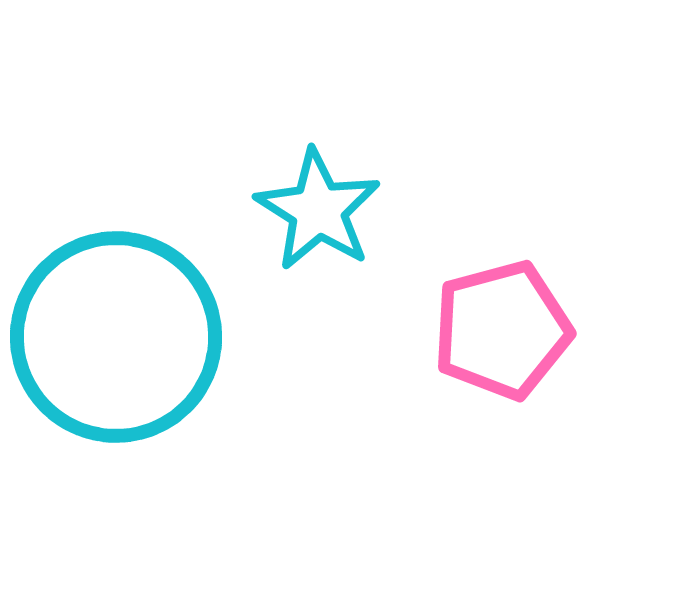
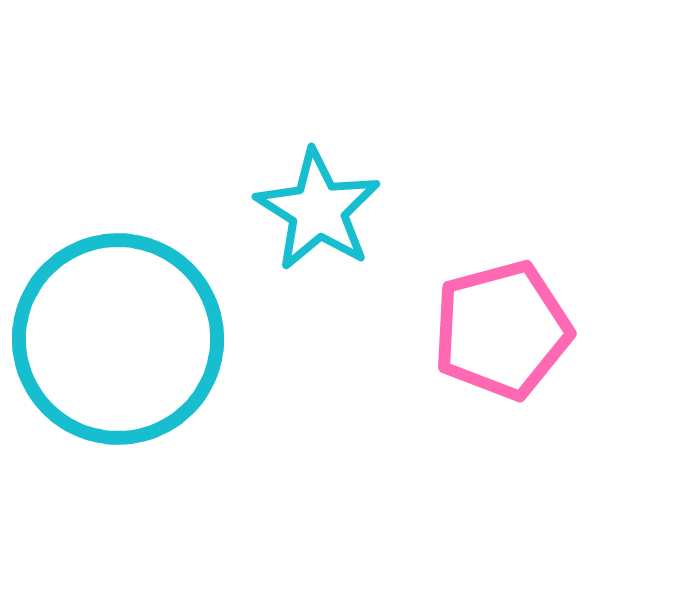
cyan circle: moved 2 px right, 2 px down
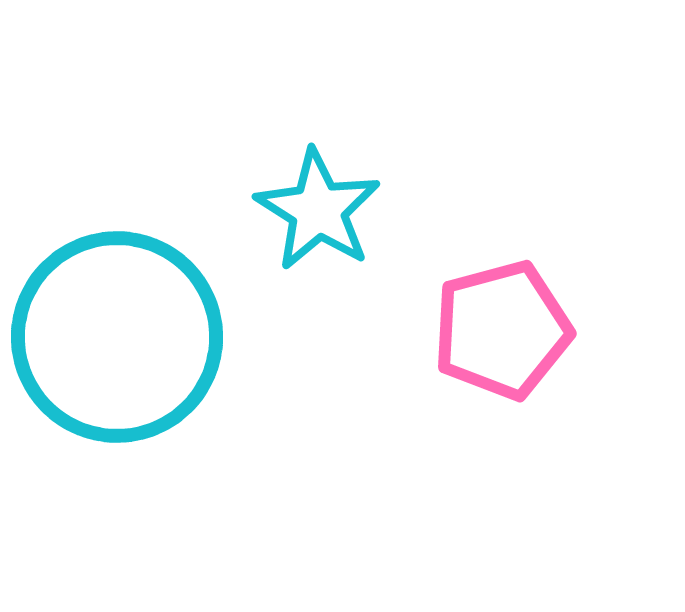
cyan circle: moved 1 px left, 2 px up
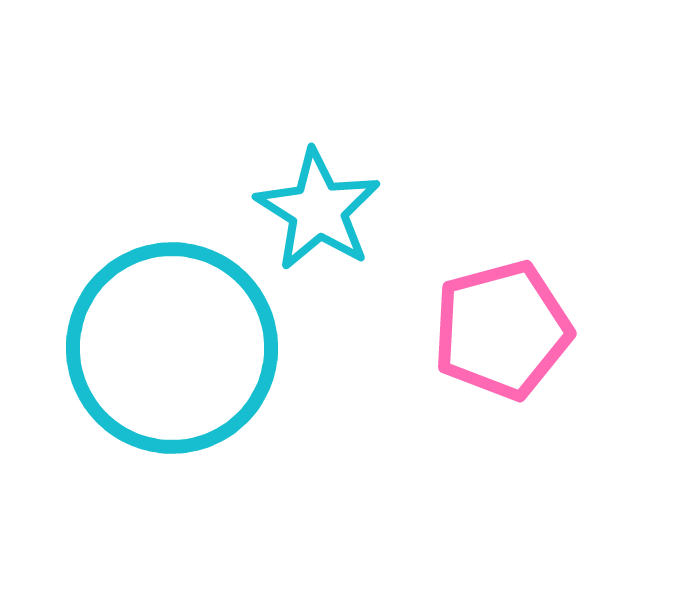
cyan circle: moved 55 px right, 11 px down
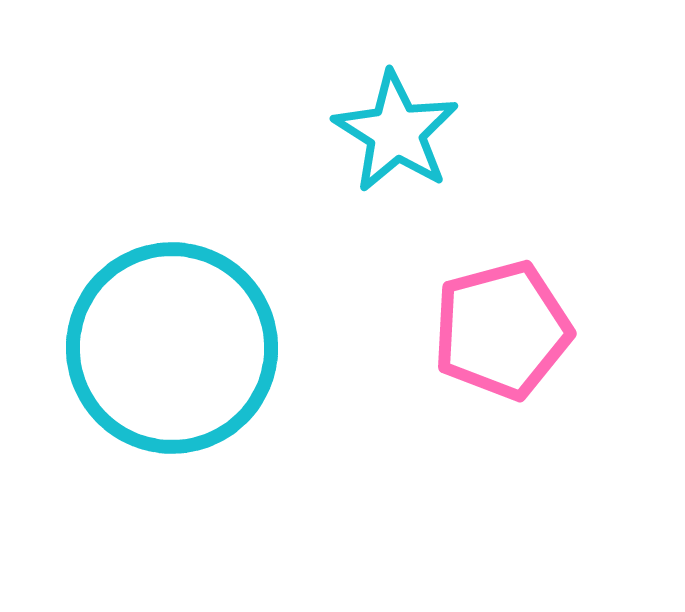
cyan star: moved 78 px right, 78 px up
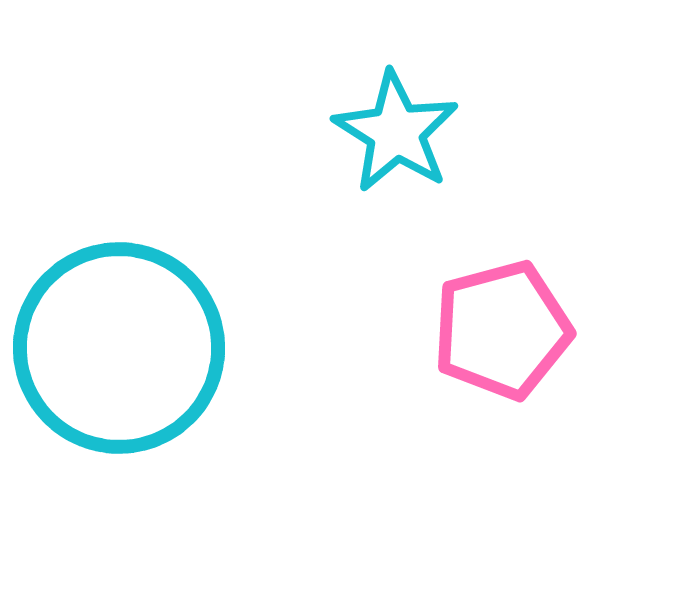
cyan circle: moved 53 px left
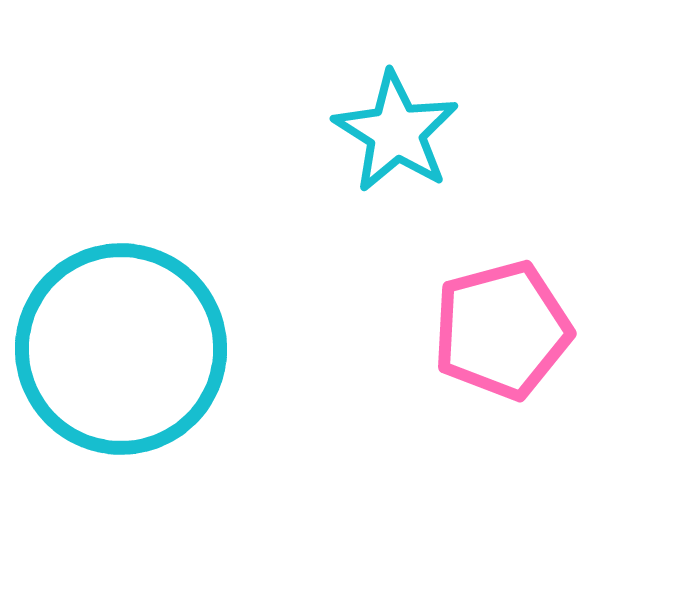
cyan circle: moved 2 px right, 1 px down
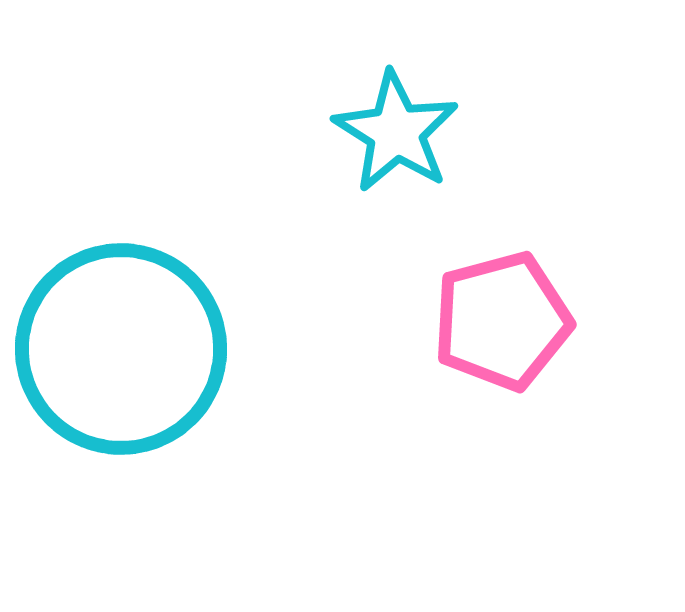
pink pentagon: moved 9 px up
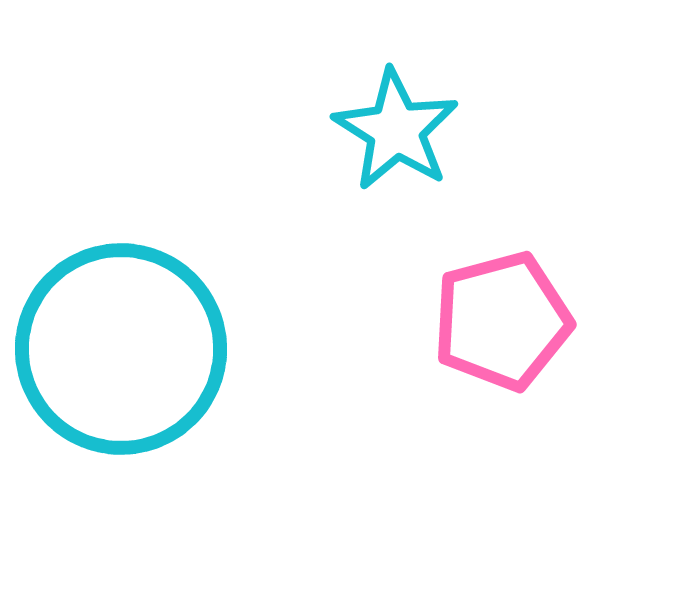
cyan star: moved 2 px up
